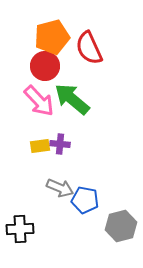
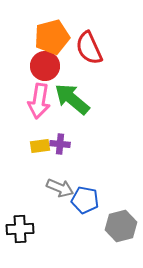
pink arrow: rotated 52 degrees clockwise
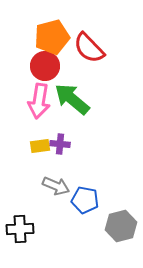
red semicircle: rotated 20 degrees counterclockwise
gray arrow: moved 4 px left, 2 px up
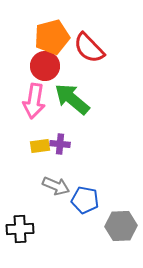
pink arrow: moved 5 px left
gray hexagon: rotated 12 degrees clockwise
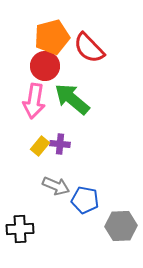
yellow rectangle: rotated 42 degrees counterclockwise
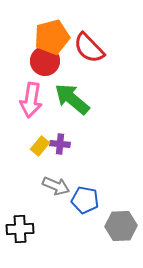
red circle: moved 5 px up
pink arrow: moved 3 px left, 1 px up
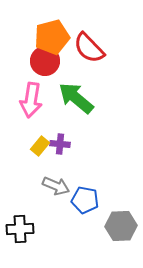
green arrow: moved 4 px right, 1 px up
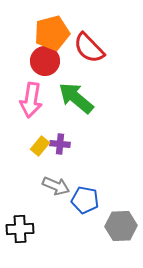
orange pentagon: moved 4 px up
